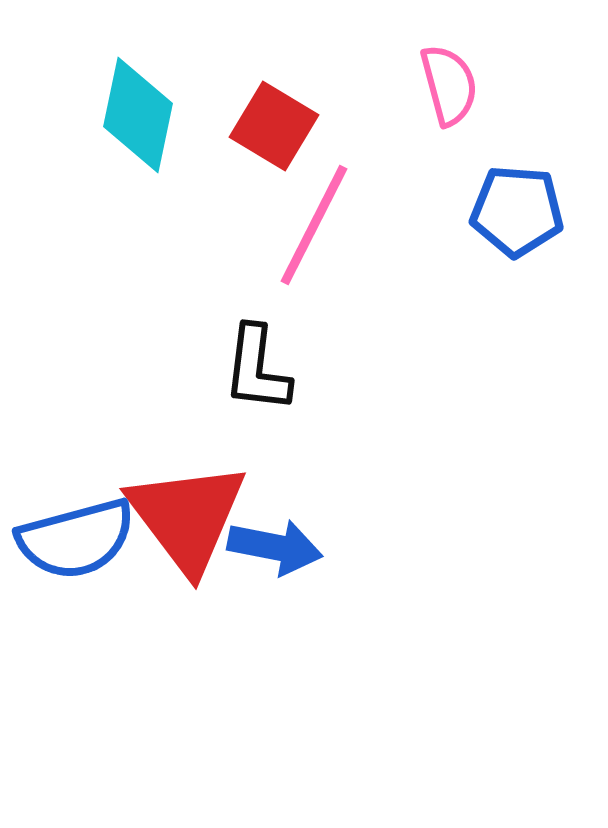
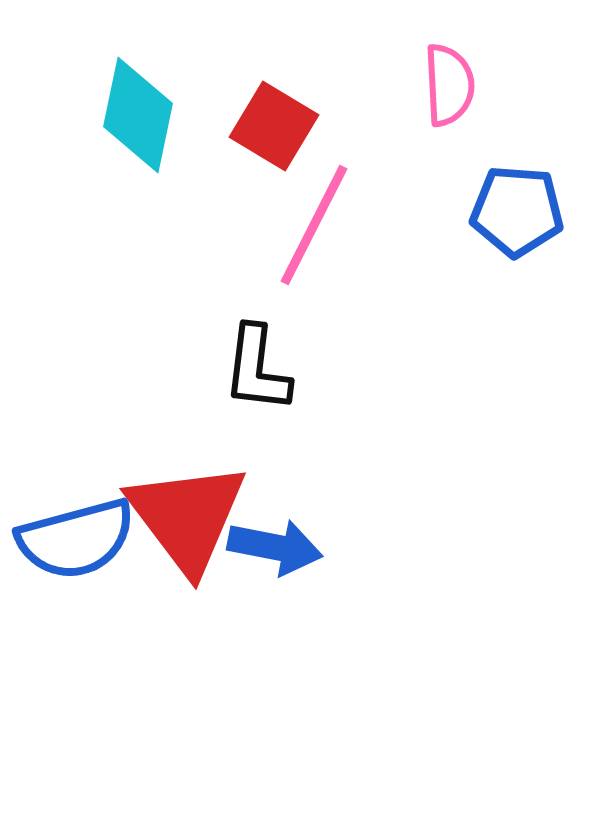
pink semicircle: rotated 12 degrees clockwise
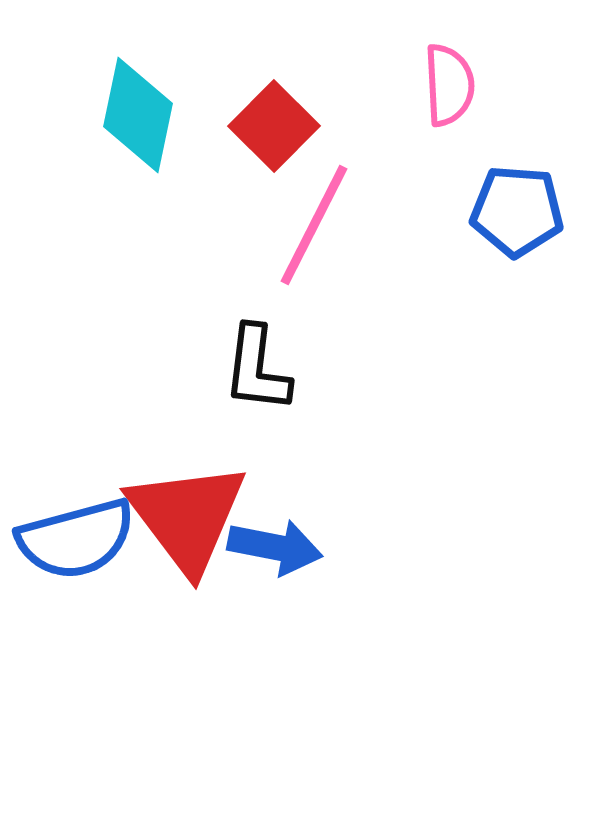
red square: rotated 14 degrees clockwise
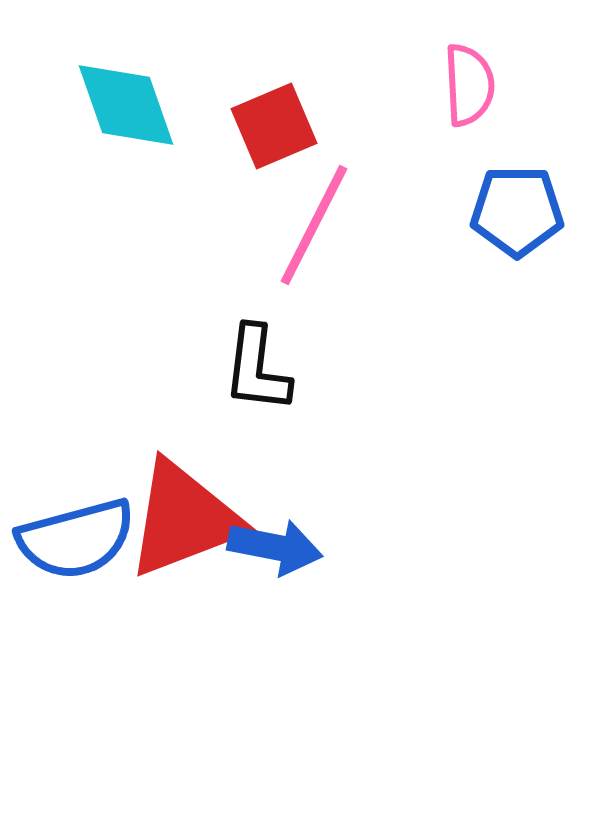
pink semicircle: moved 20 px right
cyan diamond: moved 12 px left, 10 px up; rotated 31 degrees counterclockwise
red square: rotated 22 degrees clockwise
blue pentagon: rotated 4 degrees counterclockwise
red triangle: moved 3 px left, 2 px down; rotated 46 degrees clockwise
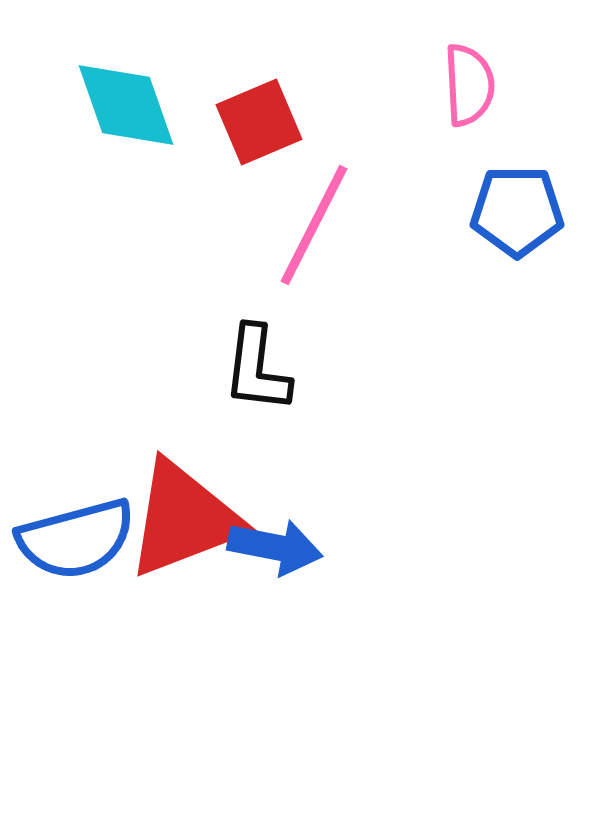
red square: moved 15 px left, 4 px up
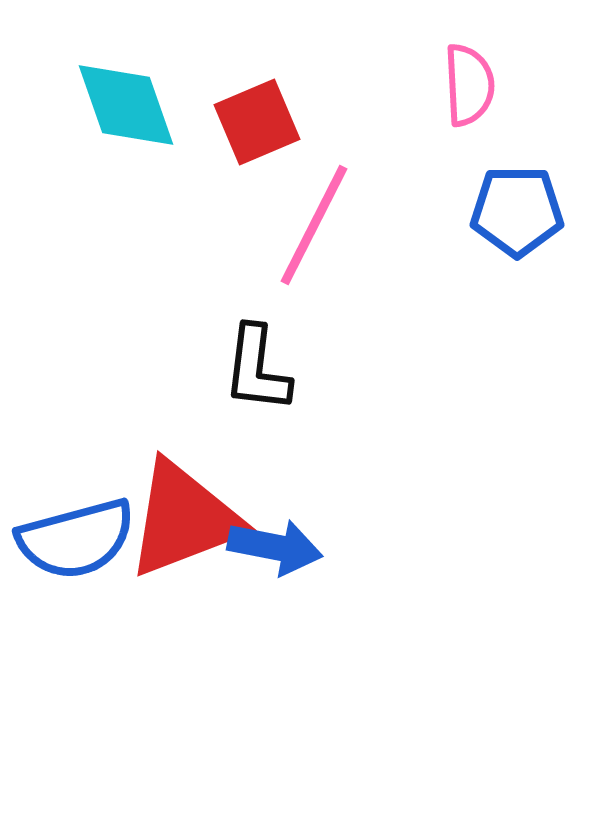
red square: moved 2 px left
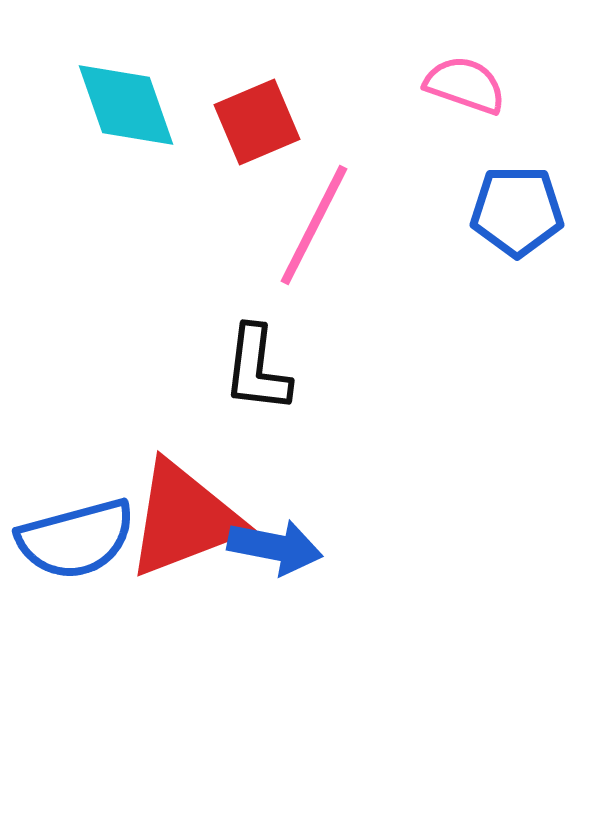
pink semicircle: moved 4 px left; rotated 68 degrees counterclockwise
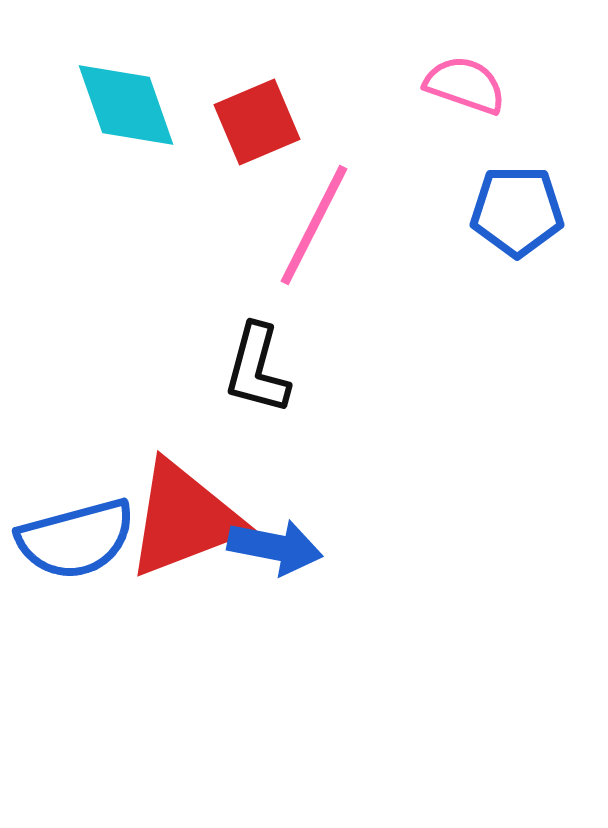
black L-shape: rotated 8 degrees clockwise
